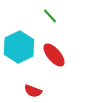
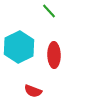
green line: moved 1 px left, 5 px up
red ellipse: rotated 40 degrees clockwise
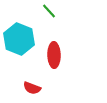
cyan hexagon: moved 8 px up; rotated 12 degrees counterclockwise
red semicircle: moved 1 px left, 3 px up
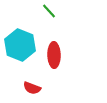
cyan hexagon: moved 1 px right, 6 px down
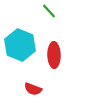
red semicircle: moved 1 px right, 1 px down
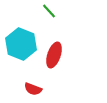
cyan hexagon: moved 1 px right, 1 px up
red ellipse: rotated 20 degrees clockwise
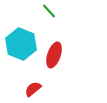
red semicircle: rotated 120 degrees clockwise
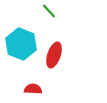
red semicircle: rotated 42 degrees clockwise
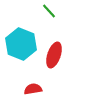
red semicircle: rotated 12 degrees counterclockwise
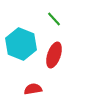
green line: moved 5 px right, 8 px down
